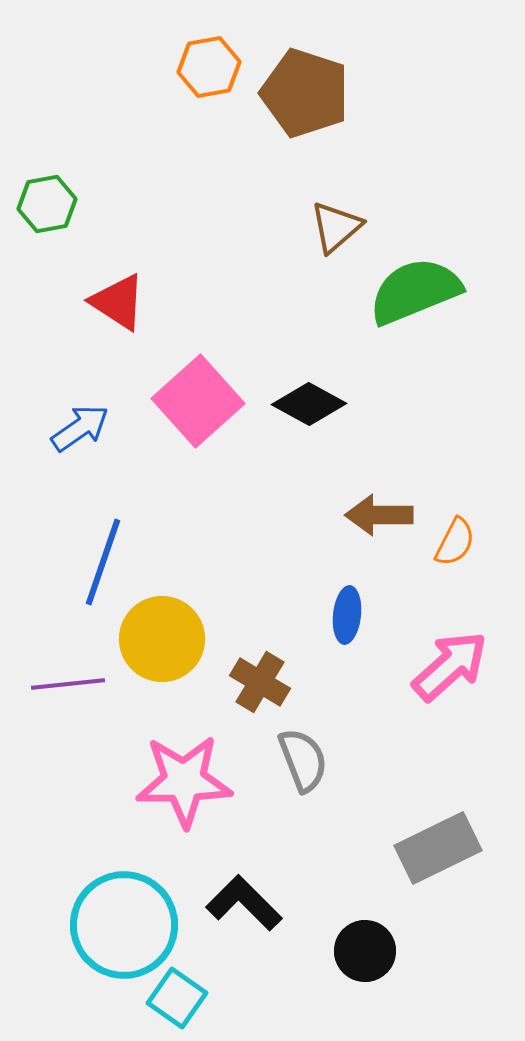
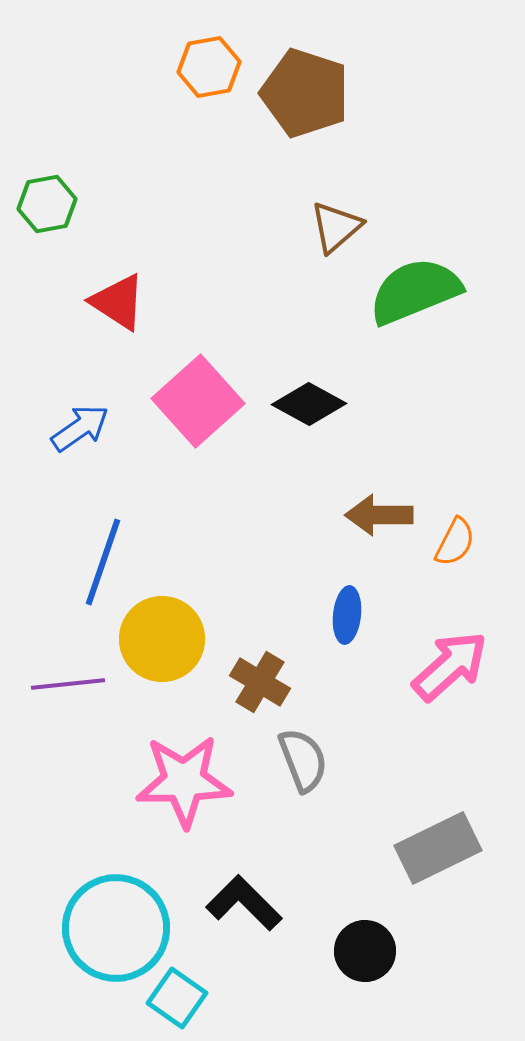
cyan circle: moved 8 px left, 3 px down
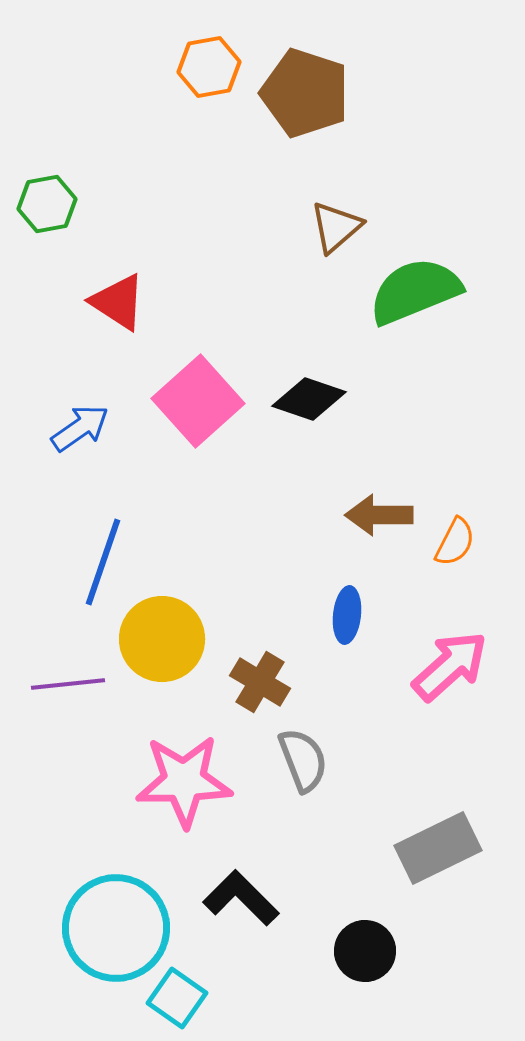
black diamond: moved 5 px up; rotated 10 degrees counterclockwise
black L-shape: moved 3 px left, 5 px up
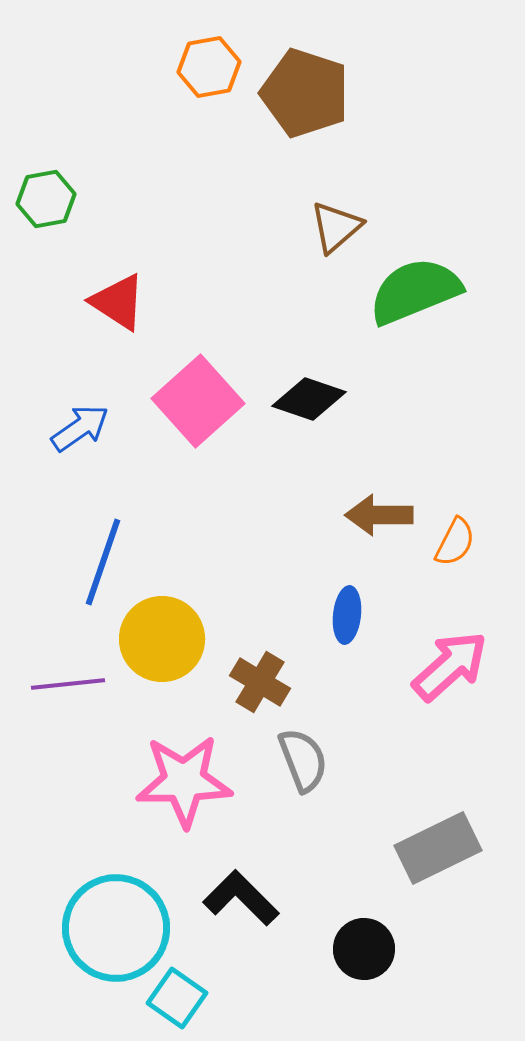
green hexagon: moved 1 px left, 5 px up
black circle: moved 1 px left, 2 px up
